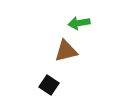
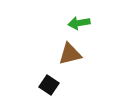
brown triangle: moved 4 px right, 3 px down
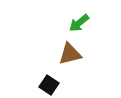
green arrow: rotated 30 degrees counterclockwise
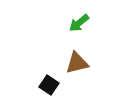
brown triangle: moved 7 px right, 9 px down
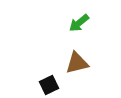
black square: rotated 30 degrees clockwise
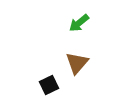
brown triangle: rotated 35 degrees counterclockwise
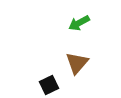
green arrow: rotated 10 degrees clockwise
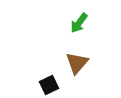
green arrow: rotated 25 degrees counterclockwise
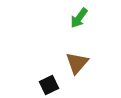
green arrow: moved 5 px up
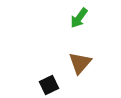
brown triangle: moved 3 px right
